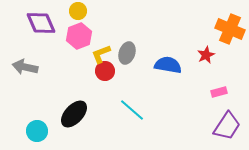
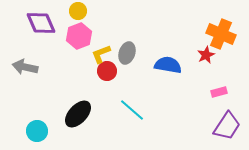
orange cross: moved 9 px left, 5 px down
red circle: moved 2 px right
black ellipse: moved 4 px right
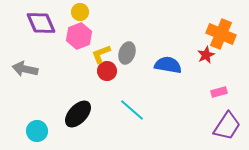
yellow circle: moved 2 px right, 1 px down
gray arrow: moved 2 px down
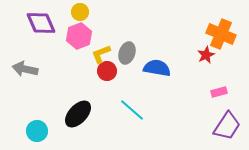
blue semicircle: moved 11 px left, 3 px down
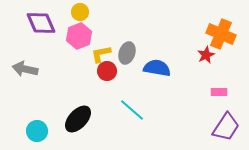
yellow L-shape: rotated 10 degrees clockwise
pink rectangle: rotated 14 degrees clockwise
black ellipse: moved 5 px down
purple trapezoid: moved 1 px left, 1 px down
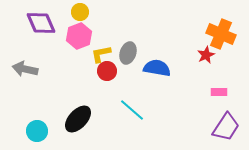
gray ellipse: moved 1 px right
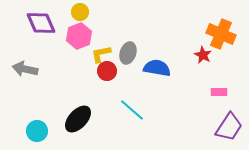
red star: moved 3 px left; rotated 18 degrees counterclockwise
purple trapezoid: moved 3 px right
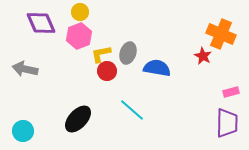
red star: moved 1 px down
pink rectangle: moved 12 px right; rotated 14 degrees counterclockwise
purple trapezoid: moved 2 px left, 4 px up; rotated 32 degrees counterclockwise
cyan circle: moved 14 px left
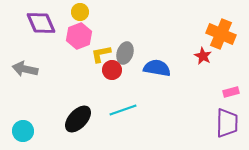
gray ellipse: moved 3 px left
red circle: moved 5 px right, 1 px up
cyan line: moved 9 px left; rotated 60 degrees counterclockwise
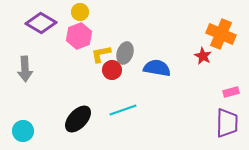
purple diamond: rotated 36 degrees counterclockwise
gray arrow: rotated 105 degrees counterclockwise
